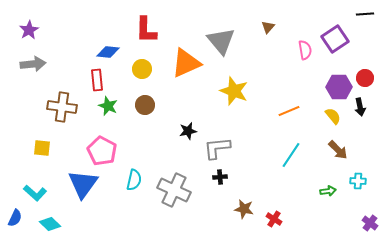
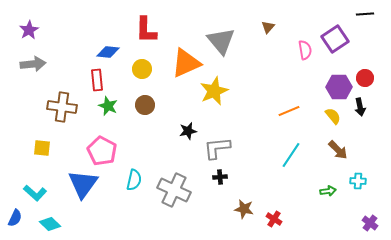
yellow star: moved 20 px left; rotated 28 degrees clockwise
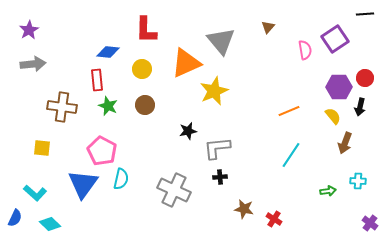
black arrow: rotated 24 degrees clockwise
brown arrow: moved 7 px right, 7 px up; rotated 65 degrees clockwise
cyan semicircle: moved 13 px left, 1 px up
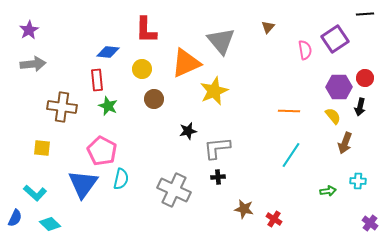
brown circle: moved 9 px right, 6 px up
orange line: rotated 25 degrees clockwise
black cross: moved 2 px left
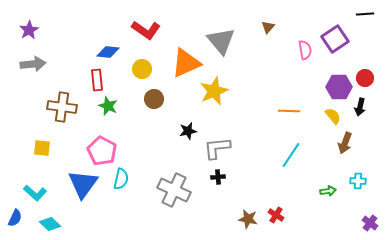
red L-shape: rotated 56 degrees counterclockwise
brown star: moved 4 px right, 10 px down
red cross: moved 2 px right, 4 px up
